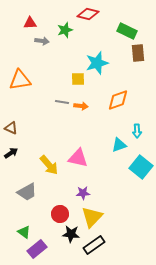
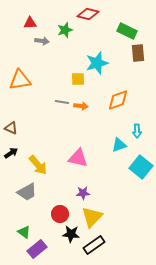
yellow arrow: moved 11 px left
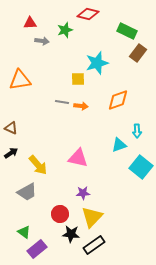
brown rectangle: rotated 42 degrees clockwise
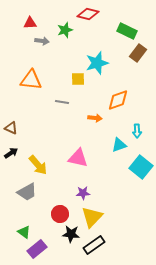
orange triangle: moved 11 px right; rotated 15 degrees clockwise
orange arrow: moved 14 px right, 12 px down
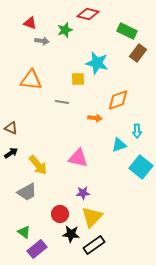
red triangle: rotated 24 degrees clockwise
cyan star: rotated 30 degrees clockwise
